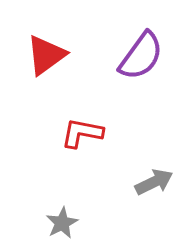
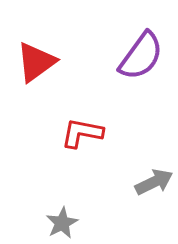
red triangle: moved 10 px left, 7 px down
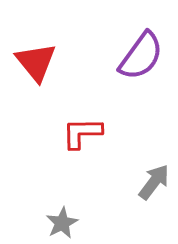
red triangle: rotated 33 degrees counterclockwise
red L-shape: rotated 12 degrees counterclockwise
gray arrow: rotated 27 degrees counterclockwise
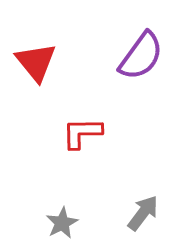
gray arrow: moved 11 px left, 31 px down
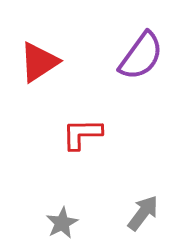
red triangle: moved 3 px right; rotated 36 degrees clockwise
red L-shape: moved 1 px down
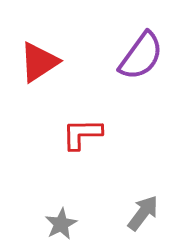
gray star: moved 1 px left, 1 px down
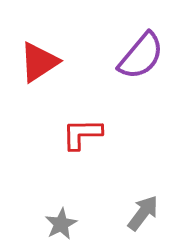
purple semicircle: rotated 4 degrees clockwise
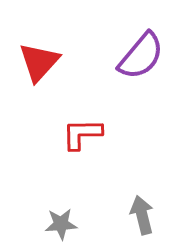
red triangle: rotated 15 degrees counterclockwise
gray arrow: moved 1 px left, 2 px down; rotated 51 degrees counterclockwise
gray star: rotated 24 degrees clockwise
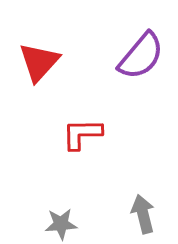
gray arrow: moved 1 px right, 1 px up
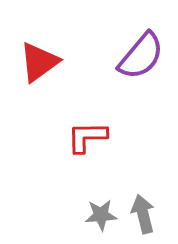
red triangle: rotated 12 degrees clockwise
red L-shape: moved 5 px right, 3 px down
gray star: moved 40 px right, 9 px up
